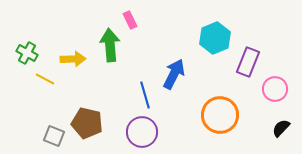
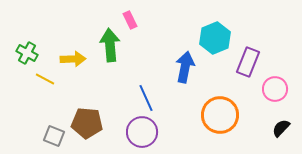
blue arrow: moved 11 px right, 7 px up; rotated 16 degrees counterclockwise
blue line: moved 1 px right, 3 px down; rotated 8 degrees counterclockwise
brown pentagon: rotated 8 degrees counterclockwise
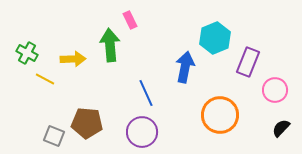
pink circle: moved 1 px down
blue line: moved 5 px up
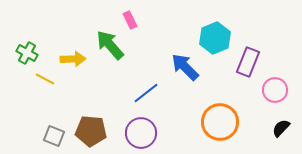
green arrow: rotated 36 degrees counterclockwise
blue arrow: rotated 56 degrees counterclockwise
blue line: rotated 76 degrees clockwise
orange circle: moved 7 px down
brown pentagon: moved 4 px right, 8 px down
purple circle: moved 1 px left, 1 px down
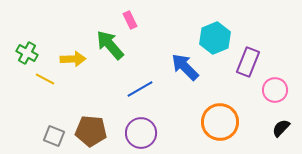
blue line: moved 6 px left, 4 px up; rotated 8 degrees clockwise
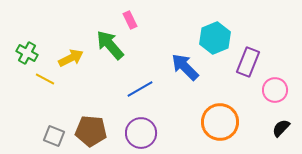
yellow arrow: moved 2 px left, 1 px up; rotated 25 degrees counterclockwise
